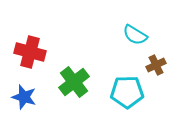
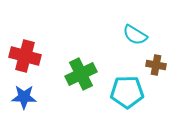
red cross: moved 5 px left, 4 px down
brown cross: rotated 36 degrees clockwise
green cross: moved 7 px right, 8 px up; rotated 12 degrees clockwise
blue star: rotated 15 degrees counterclockwise
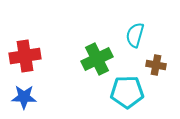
cyan semicircle: rotated 75 degrees clockwise
red cross: rotated 24 degrees counterclockwise
green cross: moved 16 px right, 15 px up
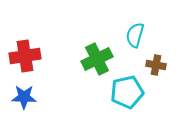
cyan pentagon: rotated 12 degrees counterclockwise
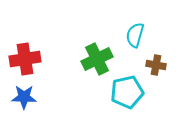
red cross: moved 3 px down
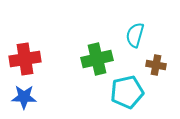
green cross: rotated 12 degrees clockwise
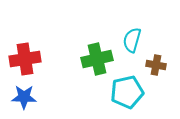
cyan semicircle: moved 3 px left, 5 px down
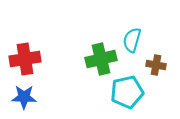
green cross: moved 4 px right
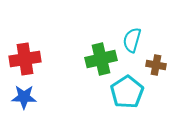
cyan pentagon: rotated 20 degrees counterclockwise
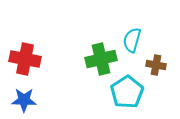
red cross: rotated 20 degrees clockwise
blue star: moved 3 px down
